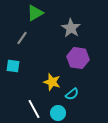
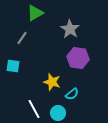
gray star: moved 1 px left, 1 px down
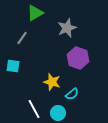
gray star: moved 3 px left, 1 px up; rotated 18 degrees clockwise
purple hexagon: rotated 10 degrees clockwise
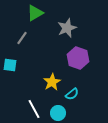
cyan square: moved 3 px left, 1 px up
yellow star: rotated 24 degrees clockwise
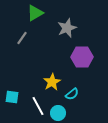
purple hexagon: moved 4 px right, 1 px up; rotated 20 degrees counterclockwise
cyan square: moved 2 px right, 32 px down
white line: moved 4 px right, 3 px up
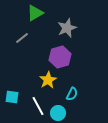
gray line: rotated 16 degrees clockwise
purple hexagon: moved 22 px left; rotated 15 degrees counterclockwise
yellow star: moved 4 px left, 2 px up
cyan semicircle: rotated 24 degrees counterclockwise
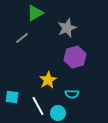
purple hexagon: moved 15 px right
cyan semicircle: rotated 64 degrees clockwise
